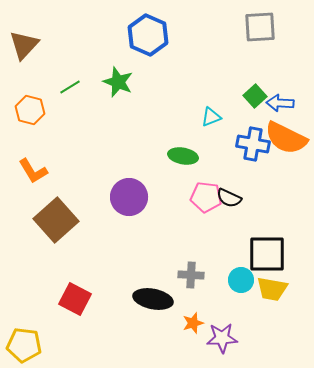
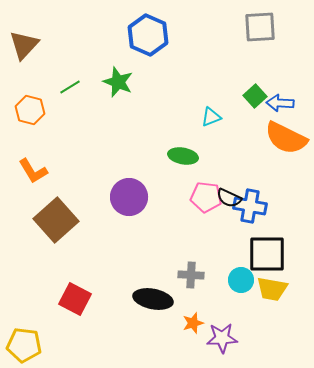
blue cross: moved 3 px left, 62 px down
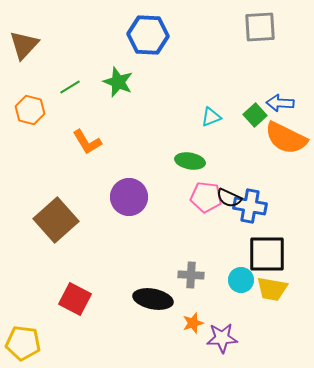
blue hexagon: rotated 21 degrees counterclockwise
green square: moved 19 px down
green ellipse: moved 7 px right, 5 px down
orange L-shape: moved 54 px right, 29 px up
yellow pentagon: moved 1 px left, 2 px up
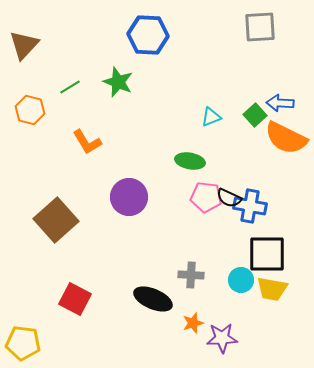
black ellipse: rotated 12 degrees clockwise
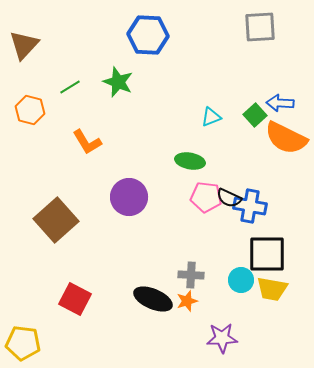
orange star: moved 6 px left, 22 px up
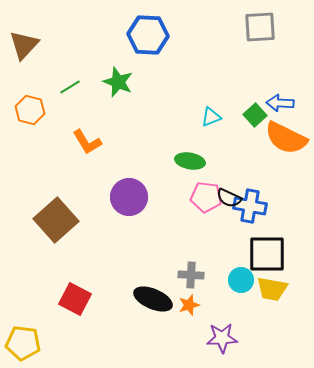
orange star: moved 2 px right, 4 px down
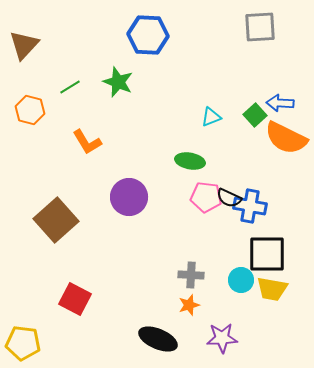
black ellipse: moved 5 px right, 40 px down
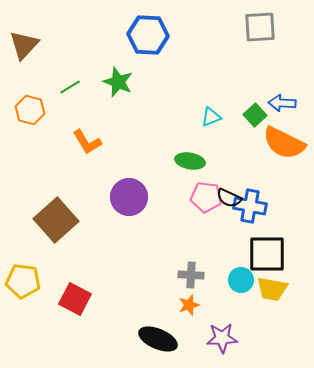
blue arrow: moved 2 px right
orange semicircle: moved 2 px left, 5 px down
yellow pentagon: moved 62 px up
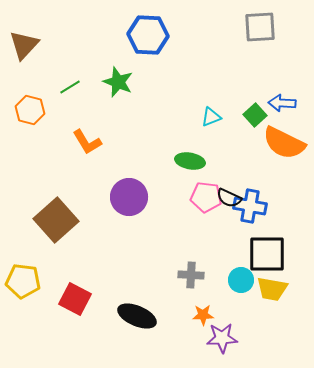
orange star: moved 14 px right, 10 px down; rotated 15 degrees clockwise
black ellipse: moved 21 px left, 23 px up
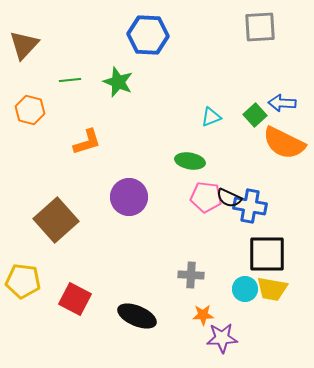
green line: moved 7 px up; rotated 25 degrees clockwise
orange L-shape: rotated 76 degrees counterclockwise
cyan circle: moved 4 px right, 9 px down
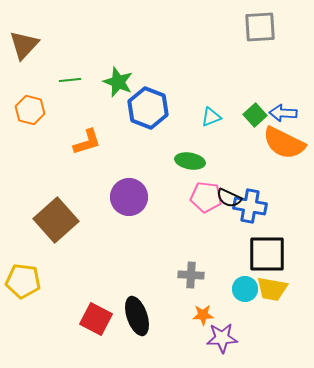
blue hexagon: moved 73 px down; rotated 18 degrees clockwise
blue arrow: moved 1 px right, 10 px down
red square: moved 21 px right, 20 px down
black ellipse: rotated 48 degrees clockwise
